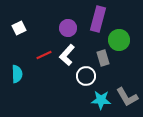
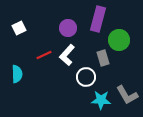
white circle: moved 1 px down
gray L-shape: moved 2 px up
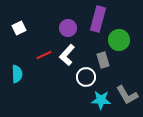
gray rectangle: moved 2 px down
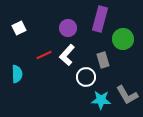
purple rectangle: moved 2 px right
green circle: moved 4 px right, 1 px up
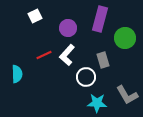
white square: moved 16 px right, 12 px up
green circle: moved 2 px right, 1 px up
cyan star: moved 4 px left, 3 px down
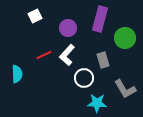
white circle: moved 2 px left, 1 px down
gray L-shape: moved 2 px left, 6 px up
